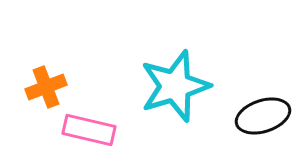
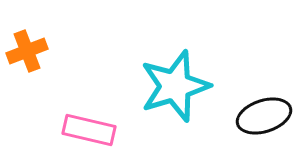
orange cross: moved 19 px left, 36 px up
black ellipse: moved 1 px right
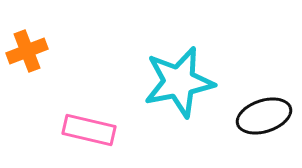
cyan star: moved 4 px right, 4 px up; rotated 6 degrees clockwise
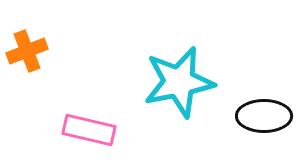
black ellipse: rotated 18 degrees clockwise
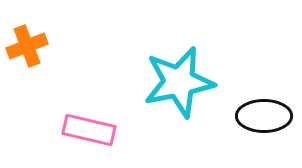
orange cross: moved 5 px up
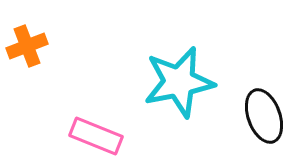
black ellipse: rotated 70 degrees clockwise
pink rectangle: moved 7 px right, 6 px down; rotated 9 degrees clockwise
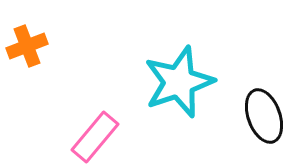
cyan star: rotated 8 degrees counterclockwise
pink rectangle: moved 1 px left, 1 px down; rotated 72 degrees counterclockwise
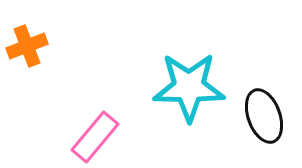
cyan star: moved 10 px right, 5 px down; rotated 20 degrees clockwise
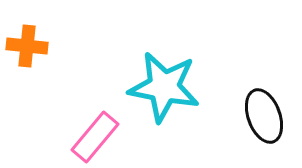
orange cross: rotated 27 degrees clockwise
cyan star: moved 25 px left; rotated 10 degrees clockwise
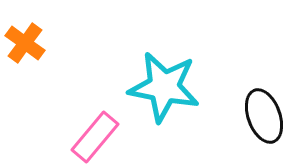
orange cross: moved 2 px left, 3 px up; rotated 30 degrees clockwise
